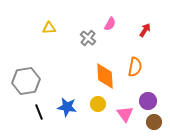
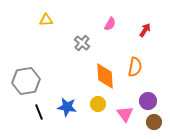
yellow triangle: moved 3 px left, 8 px up
gray cross: moved 6 px left, 5 px down
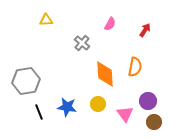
orange diamond: moved 2 px up
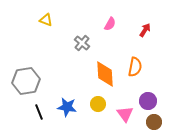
yellow triangle: rotated 24 degrees clockwise
